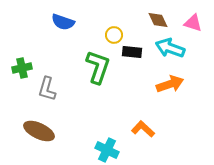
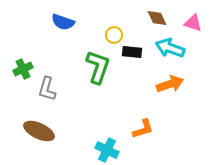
brown diamond: moved 1 px left, 2 px up
green cross: moved 1 px right, 1 px down; rotated 12 degrees counterclockwise
orange L-shape: rotated 120 degrees clockwise
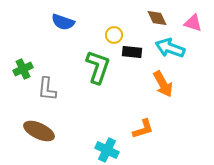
orange arrow: moved 7 px left; rotated 80 degrees clockwise
gray L-shape: rotated 10 degrees counterclockwise
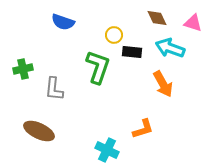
green cross: rotated 12 degrees clockwise
gray L-shape: moved 7 px right
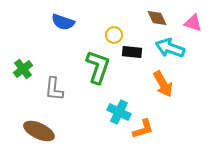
green cross: rotated 24 degrees counterclockwise
cyan cross: moved 12 px right, 38 px up
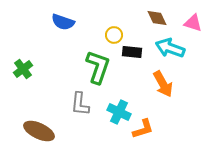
gray L-shape: moved 26 px right, 15 px down
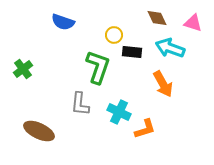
orange L-shape: moved 2 px right
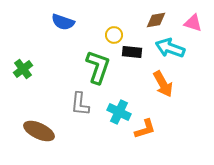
brown diamond: moved 1 px left, 2 px down; rotated 75 degrees counterclockwise
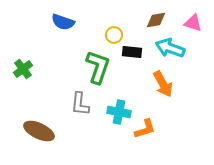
cyan cross: rotated 15 degrees counterclockwise
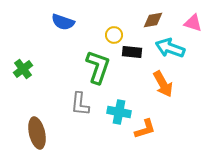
brown diamond: moved 3 px left
brown ellipse: moved 2 px left, 2 px down; rotated 52 degrees clockwise
